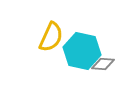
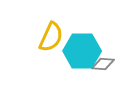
cyan hexagon: rotated 12 degrees counterclockwise
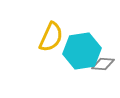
cyan hexagon: rotated 9 degrees counterclockwise
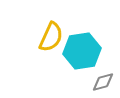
gray diamond: moved 18 px down; rotated 20 degrees counterclockwise
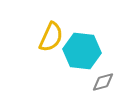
cyan hexagon: rotated 15 degrees clockwise
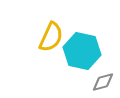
cyan hexagon: rotated 6 degrees clockwise
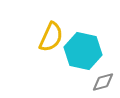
cyan hexagon: moved 1 px right
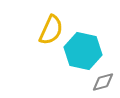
yellow semicircle: moved 7 px up
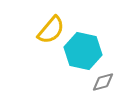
yellow semicircle: rotated 16 degrees clockwise
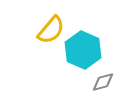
cyan hexagon: moved 1 px up; rotated 12 degrees clockwise
